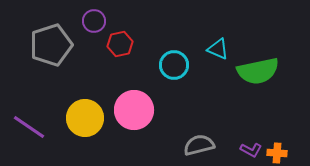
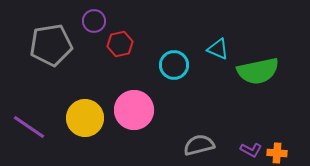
gray pentagon: rotated 9 degrees clockwise
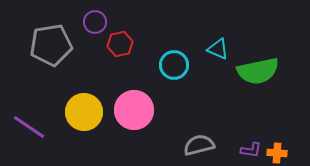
purple circle: moved 1 px right, 1 px down
yellow circle: moved 1 px left, 6 px up
purple L-shape: rotated 20 degrees counterclockwise
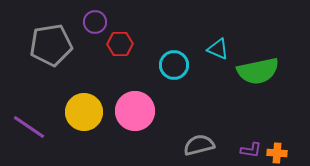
red hexagon: rotated 10 degrees clockwise
pink circle: moved 1 px right, 1 px down
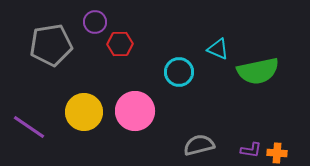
cyan circle: moved 5 px right, 7 px down
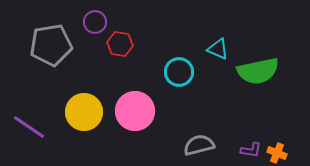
red hexagon: rotated 10 degrees clockwise
orange cross: rotated 18 degrees clockwise
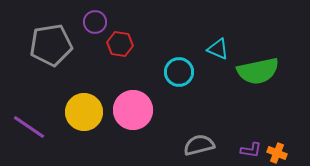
pink circle: moved 2 px left, 1 px up
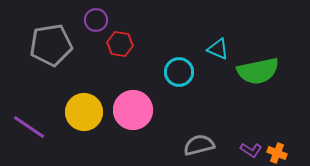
purple circle: moved 1 px right, 2 px up
purple L-shape: rotated 25 degrees clockwise
